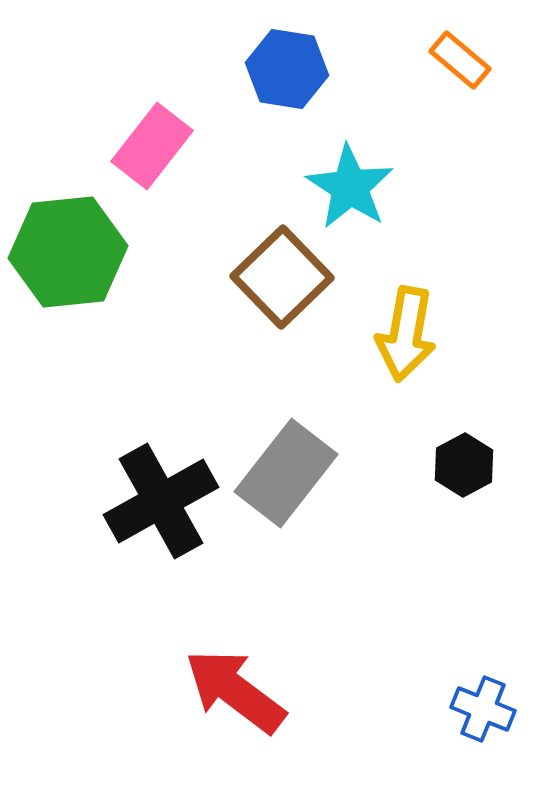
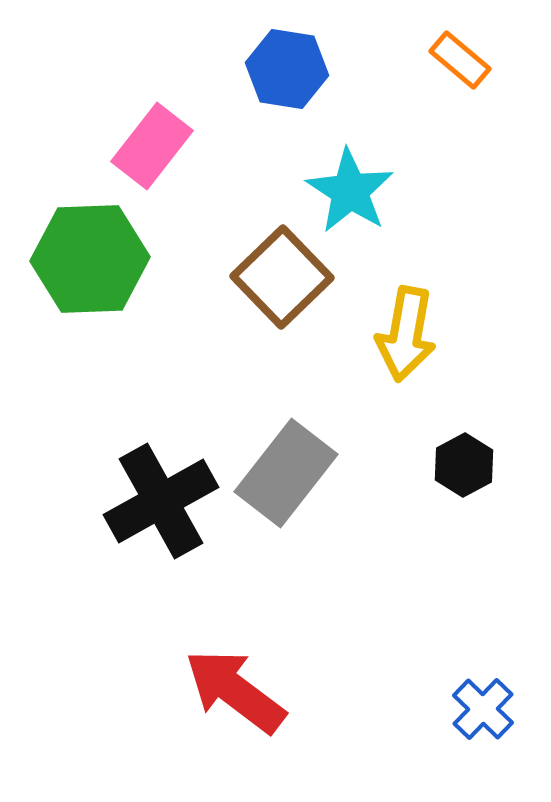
cyan star: moved 4 px down
green hexagon: moved 22 px right, 7 px down; rotated 4 degrees clockwise
blue cross: rotated 22 degrees clockwise
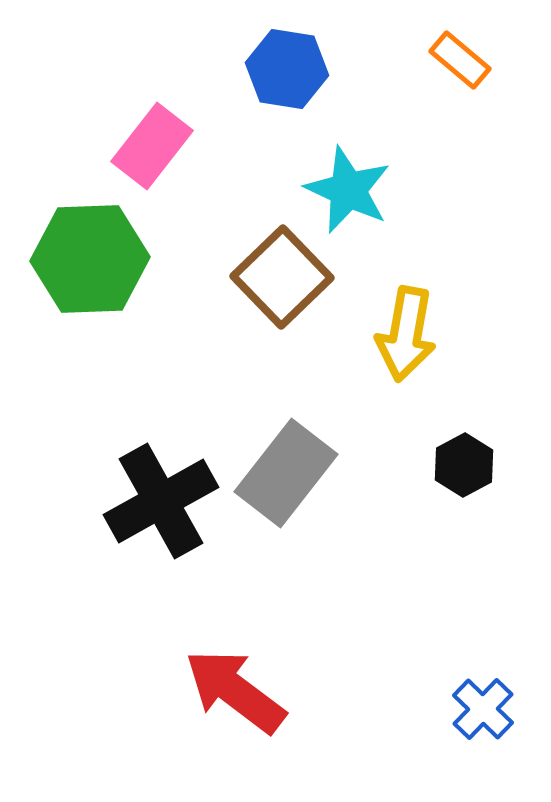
cyan star: moved 2 px left, 1 px up; rotated 8 degrees counterclockwise
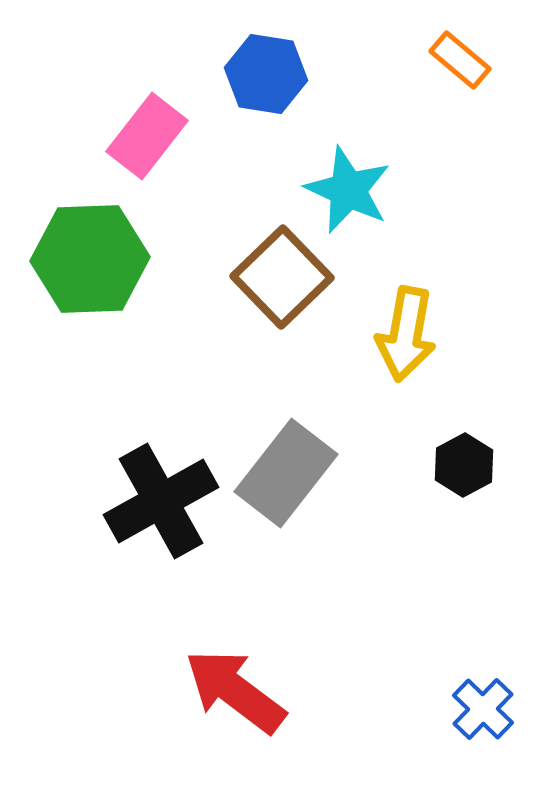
blue hexagon: moved 21 px left, 5 px down
pink rectangle: moved 5 px left, 10 px up
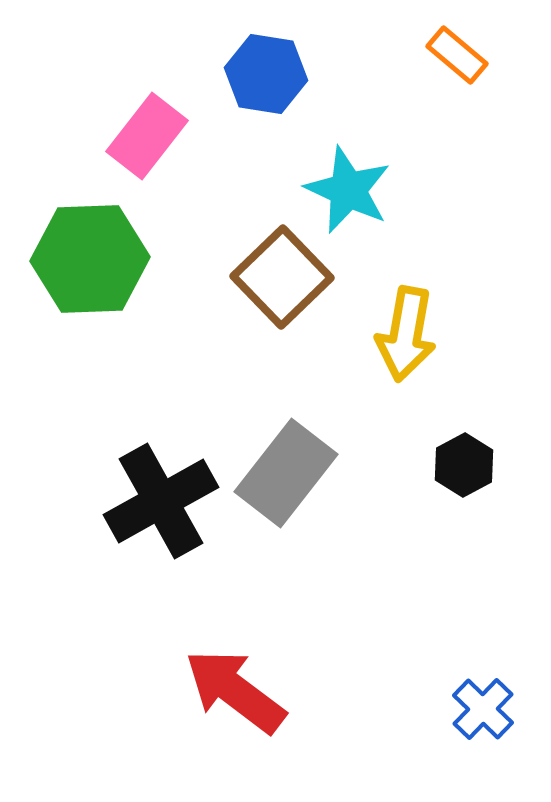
orange rectangle: moved 3 px left, 5 px up
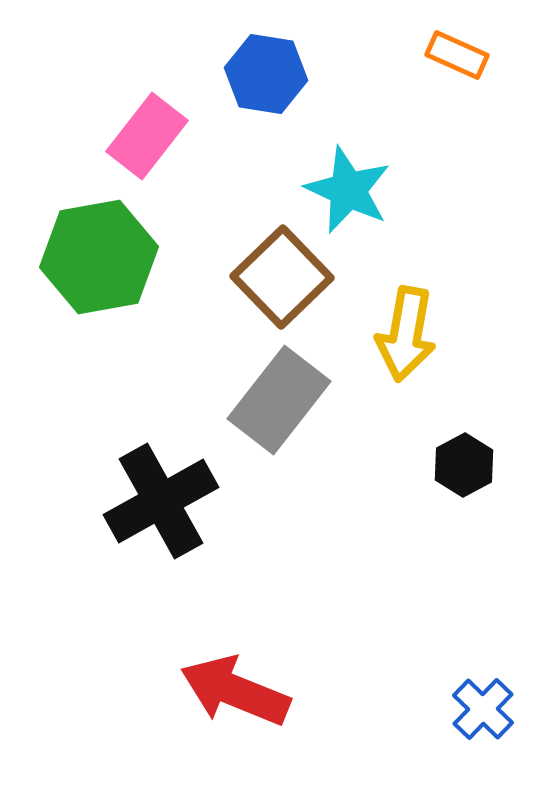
orange rectangle: rotated 16 degrees counterclockwise
green hexagon: moved 9 px right, 2 px up; rotated 8 degrees counterclockwise
gray rectangle: moved 7 px left, 73 px up
red arrow: rotated 15 degrees counterclockwise
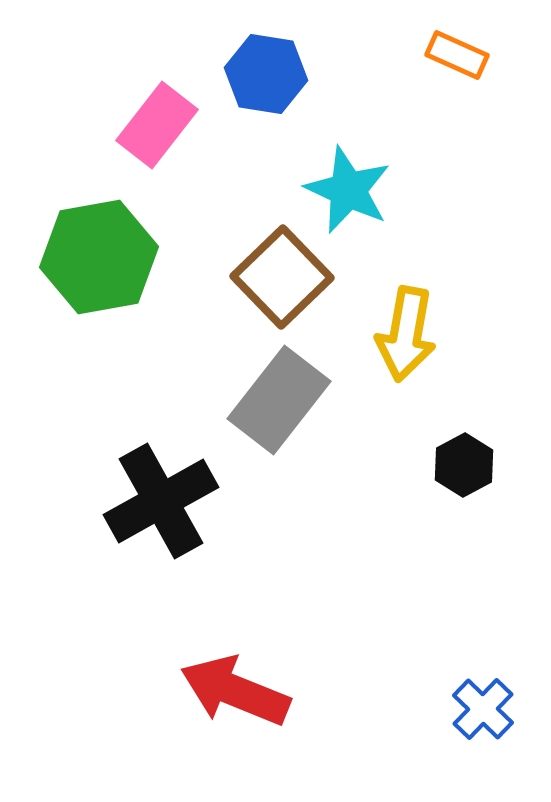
pink rectangle: moved 10 px right, 11 px up
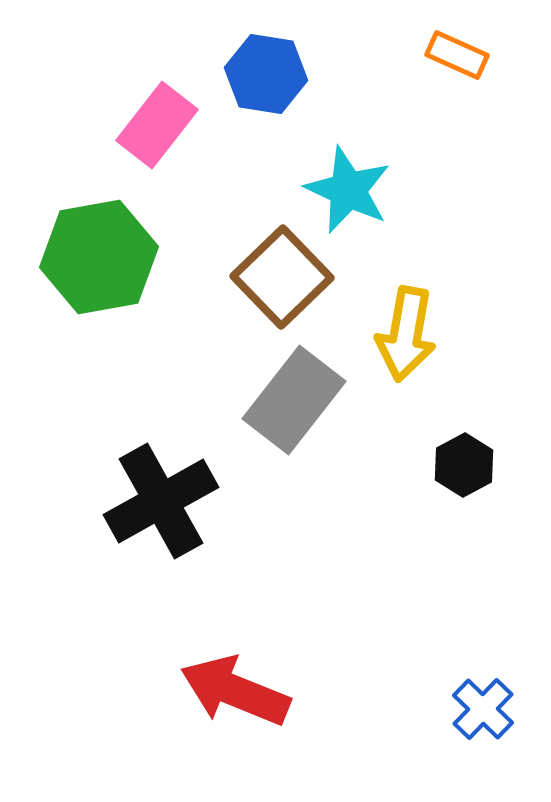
gray rectangle: moved 15 px right
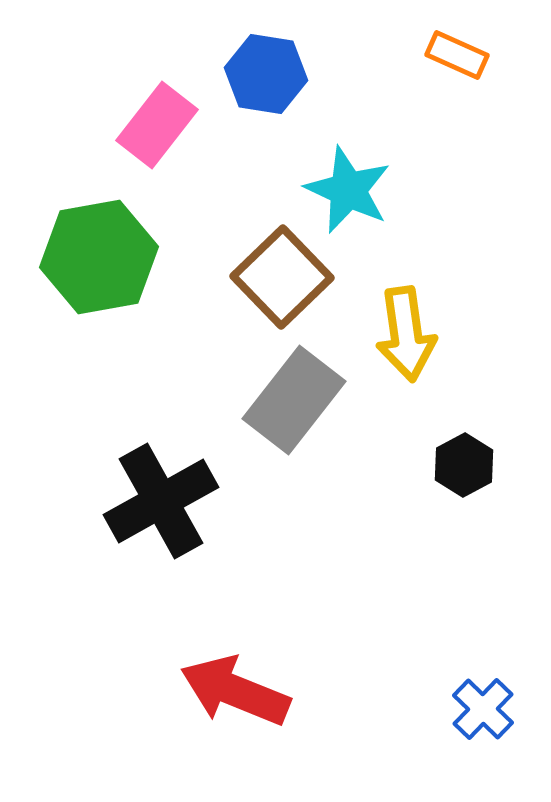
yellow arrow: rotated 18 degrees counterclockwise
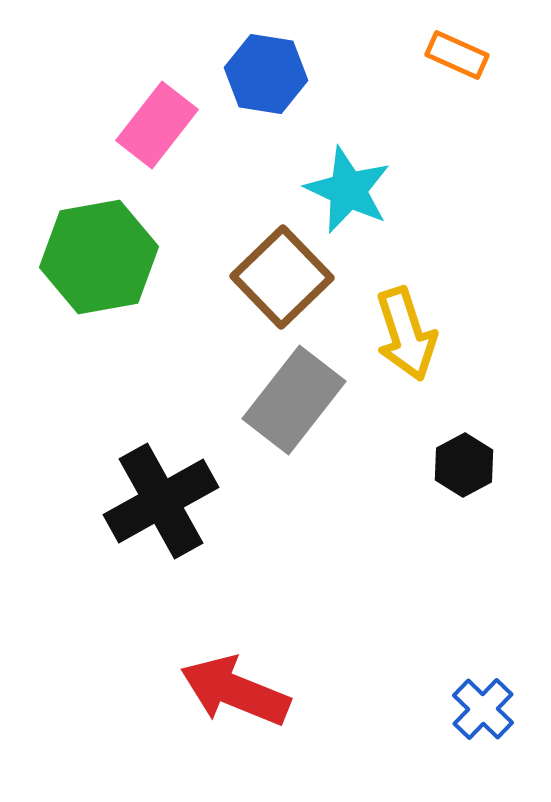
yellow arrow: rotated 10 degrees counterclockwise
